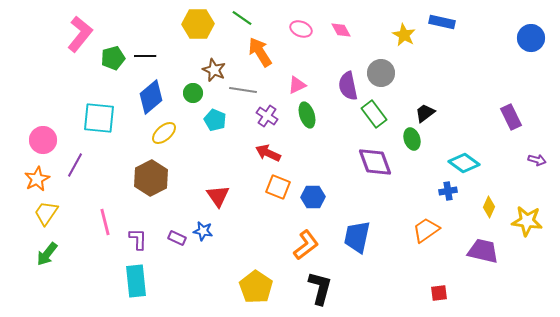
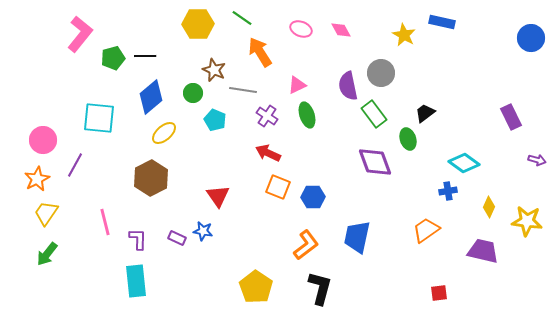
green ellipse at (412, 139): moved 4 px left
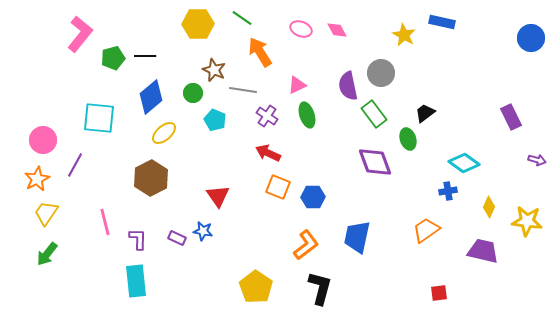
pink diamond at (341, 30): moved 4 px left
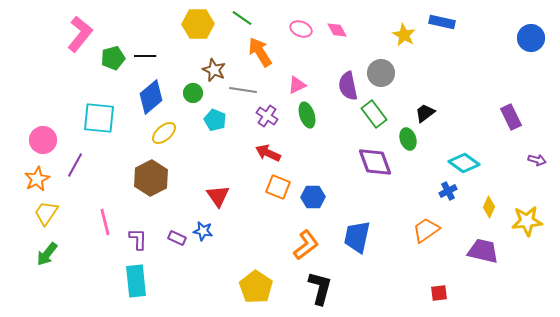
blue cross at (448, 191): rotated 18 degrees counterclockwise
yellow star at (527, 221): rotated 12 degrees counterclockwise
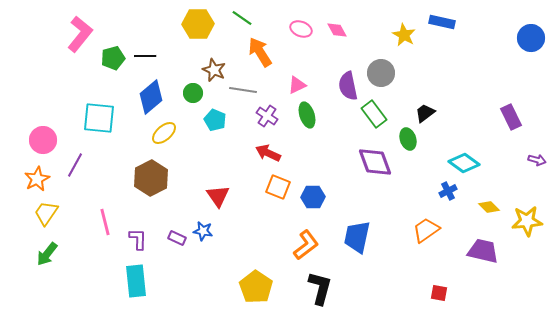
yellow diamond at (489, 207): rotated 70 degrees counterclockwise
red square at (439, 293): rotated 18 degrees clockwise
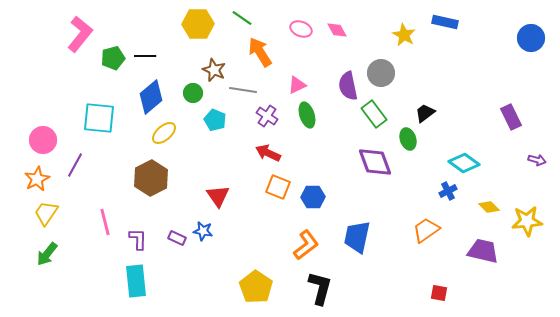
blue rectangle at (442, 22): moved 3 px right
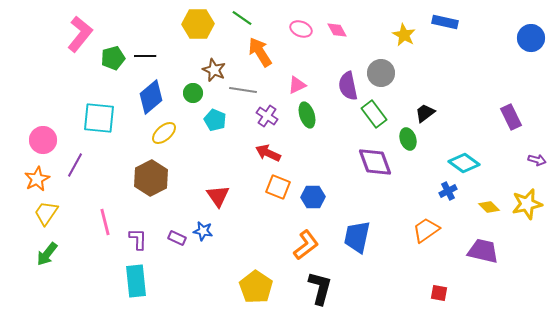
yellow star at (527, 221): moved 17 px up; rotated 8 degrees counterclockwise
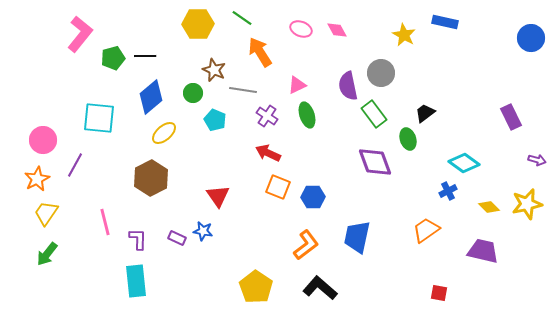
black L-shape at (320, 288): rotated 64 degrees counterclockwise
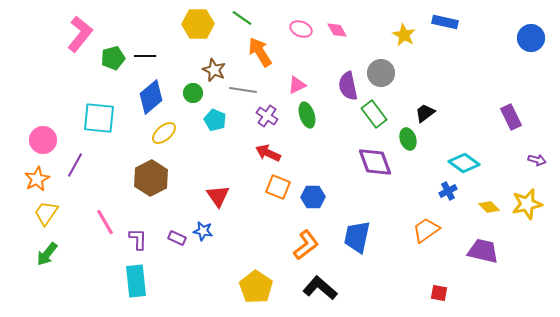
pink line at (105, 222): rotated 16 degrees counterclockwise
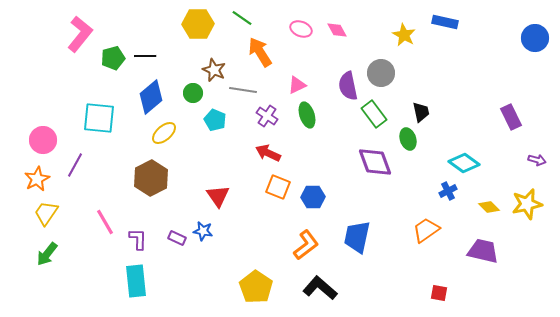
blue circle at (531, 38): moved 4 px right
black trapezoid at (425, 113): moved 4 px left, 1 px up; rotated 115 degrees clockwise
